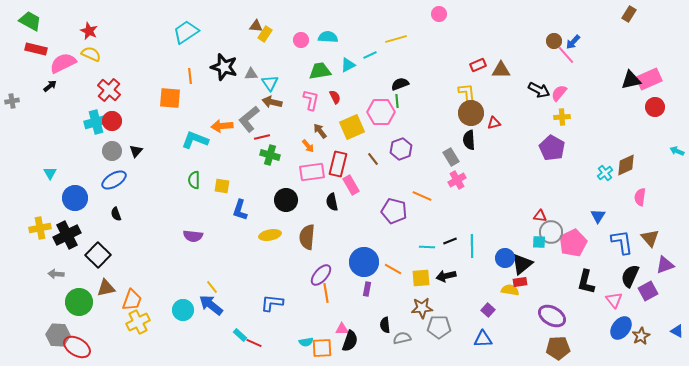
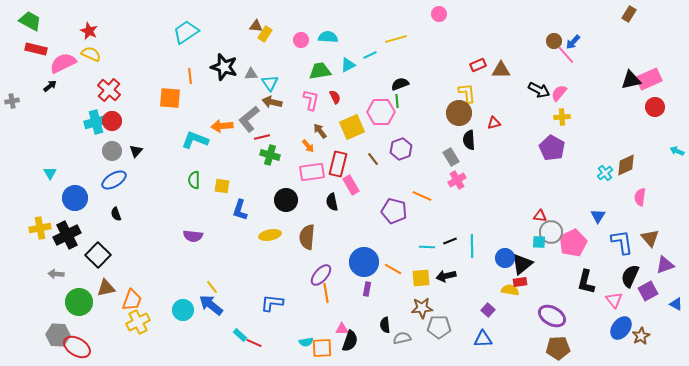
brown circle at (471, 113): moved 12 px left
blue triangle at (677, 331): moved 1 px left, 27 px up
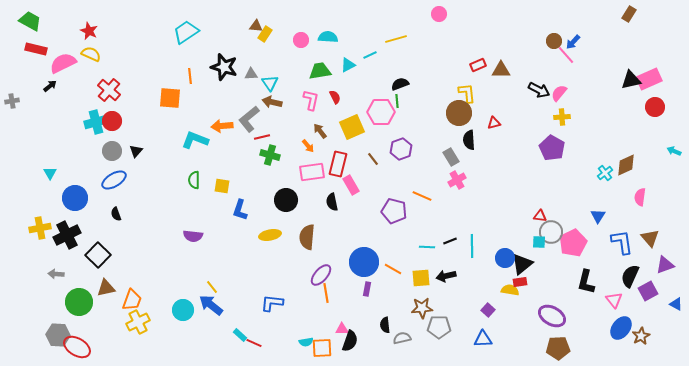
cyan arrow at (677, 151): moved 3 px left
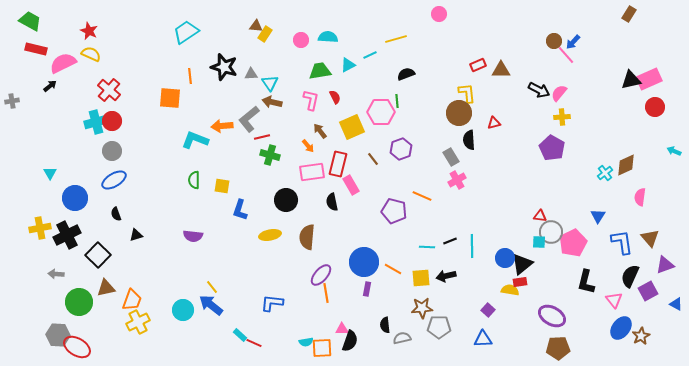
black semicircle at (400, 84): moved 6 px right, 10 px up
black triangle at (136, 151): moved 84 px down; rotated 32 degrees clockwise
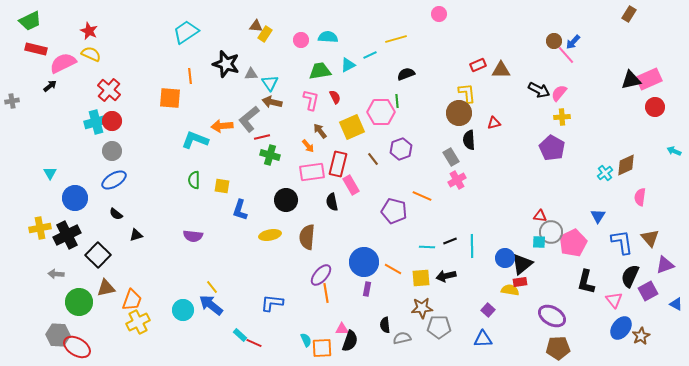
green trapezoid at (30, 21): rotated 125 degrees clockwise
black star at (224, 67): moved 2 px right, 3 px up
black semicircle at (116, 214): rotated 32 degrees counterclockwise
cyan semicircle at (306, 342): moved 2 px up; rotated 104 degrees counterclockwise
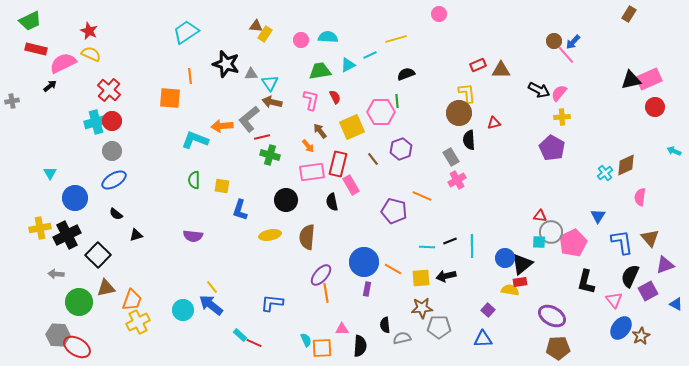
black semicircle at (350, 341): moved 10 px right, 5 px down; rotated 15 degrees counterclockwise
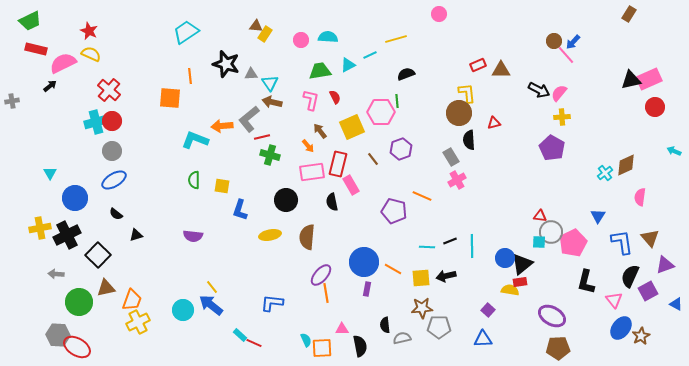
black semicircle at (360, 346): rotated 15 degrees counterclockwise
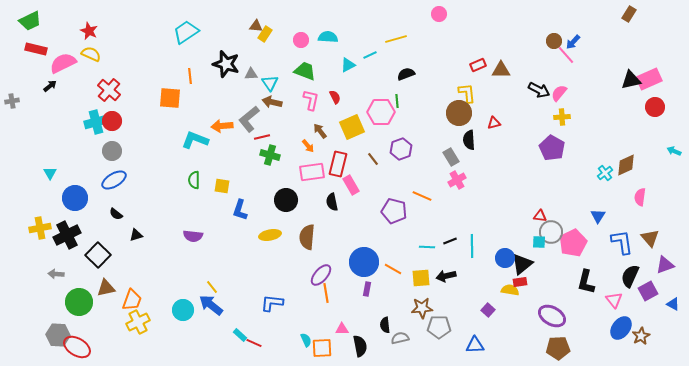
green trapezoid at (320, 71): moved 15 px left; rotated 30 degrees clockwise
blue triangle at (676, 304): moved 3 px left
gray semicircle at (402, 338): moved 2 px left
blue triangle at (483, 339): moved 8 px left, 6 px down
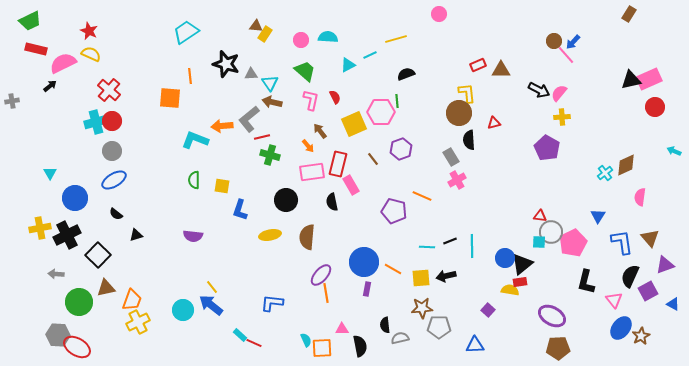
green trapezoid at (305, 71): rotated 20 degrees clockwise
yellow square at (352, 127): moved 2 px right, 3 px up
purple pentagon at (552, 148): moved 5 px left
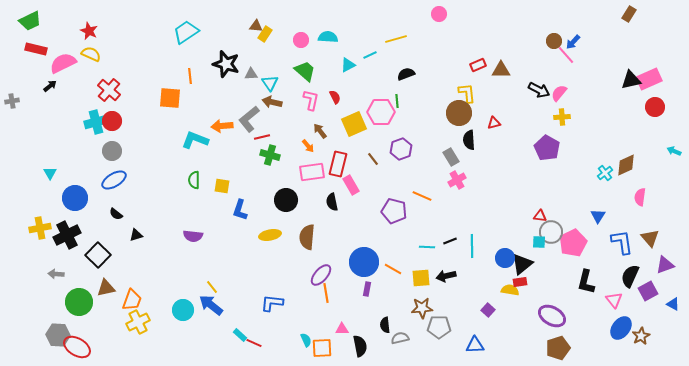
brown pentagon at (558, 348): rotated 15 degrees counterclockwise
